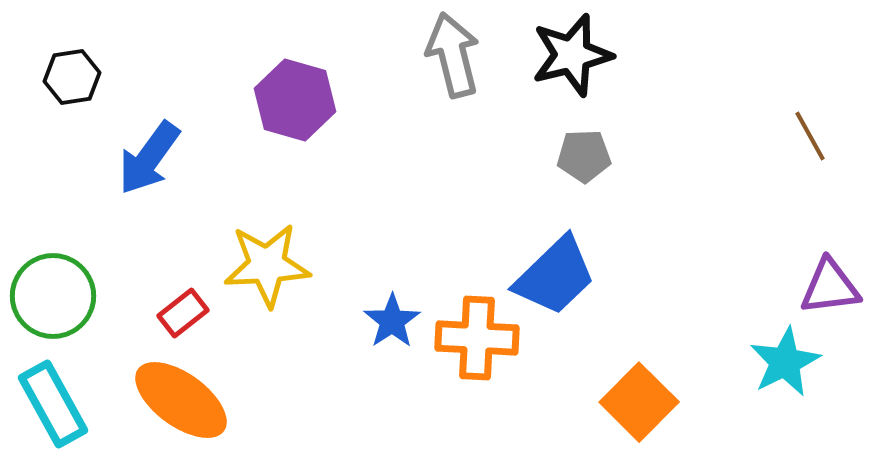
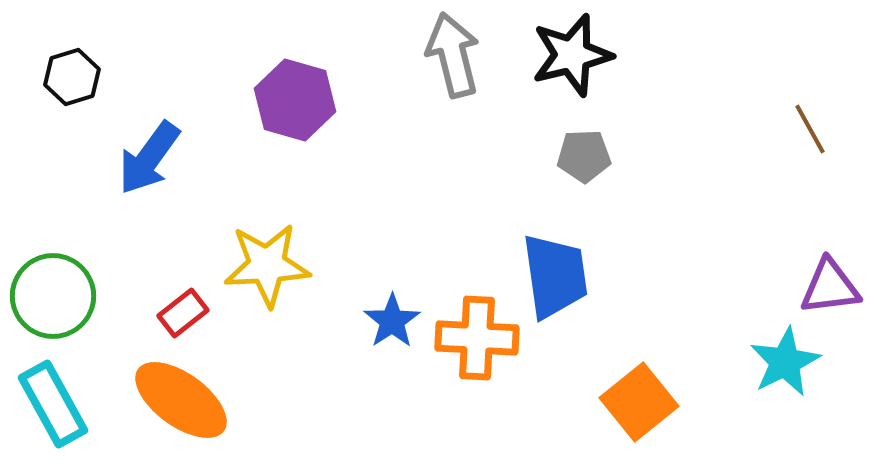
black hexagon: rotated 8 degrees counterclockwise
brown line: moved 7 px up
blue trapezoid: rotated 54 degrees counterclockwise
orange square: rotated 6 degrees clockwise
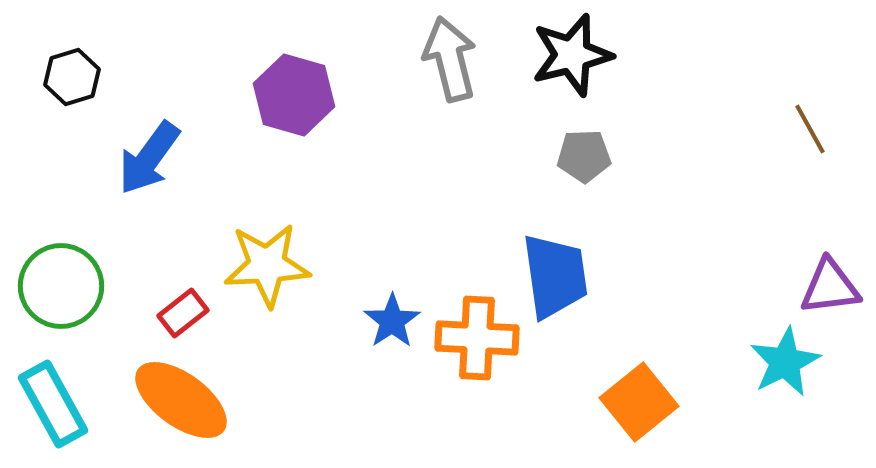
gray arrow: moved 3 px left, 4 px down
purple hexagon: moved 1 px left, 5 px up
green circle: moved 8 px right, 10 px up
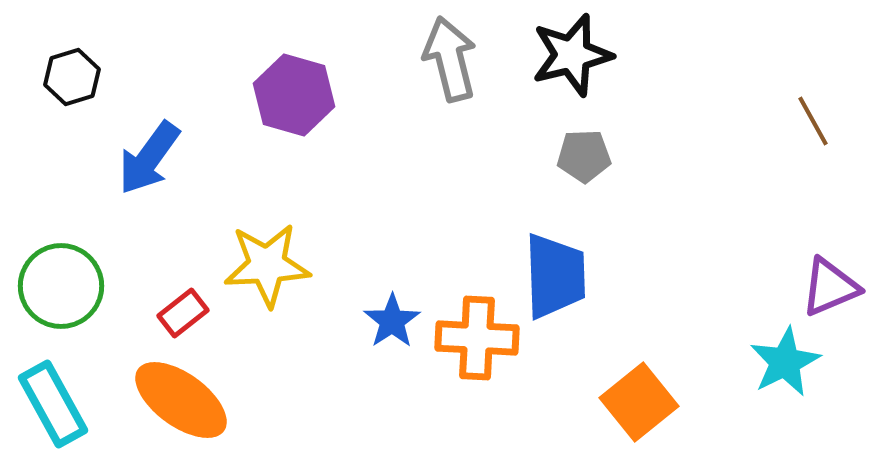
brown line: moved 3 px right, 8 px up
blue trapezoid: rotated 6 degrees clockwise
purple triangle: rotated 16 degrees counterclockwise
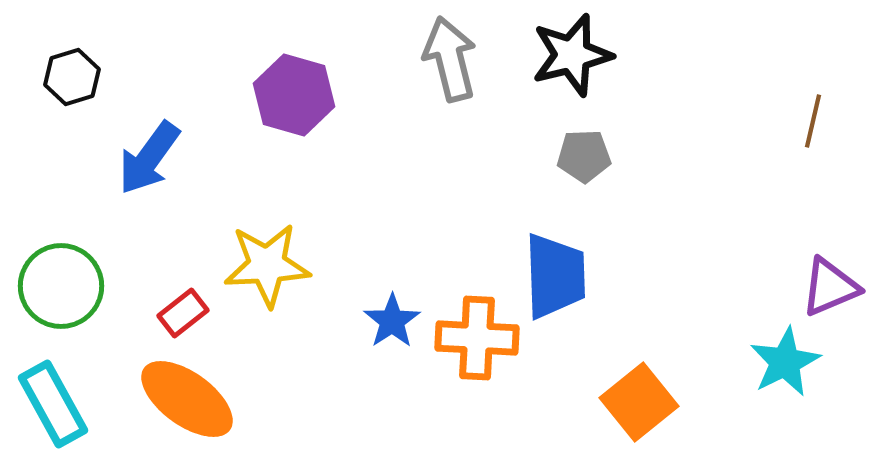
brown line: rotated 42 degrees clockwise
orange ellipse: moved 6 px right, 1 px up
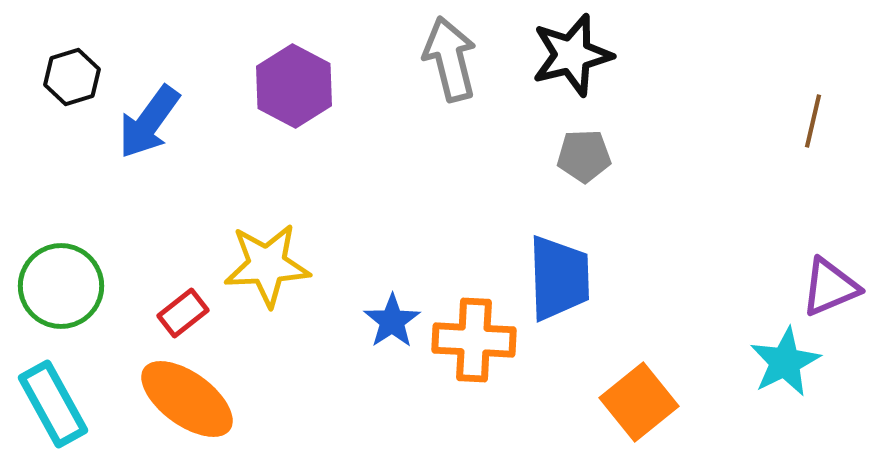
purple hexagon: moved 9 px up; rotated 12 degrees clockwise
blue arrow: moved 36 px up
blue trapezoid: moved 4 px right, 2 px down
orange cross: moved 3 px left, 2 px down
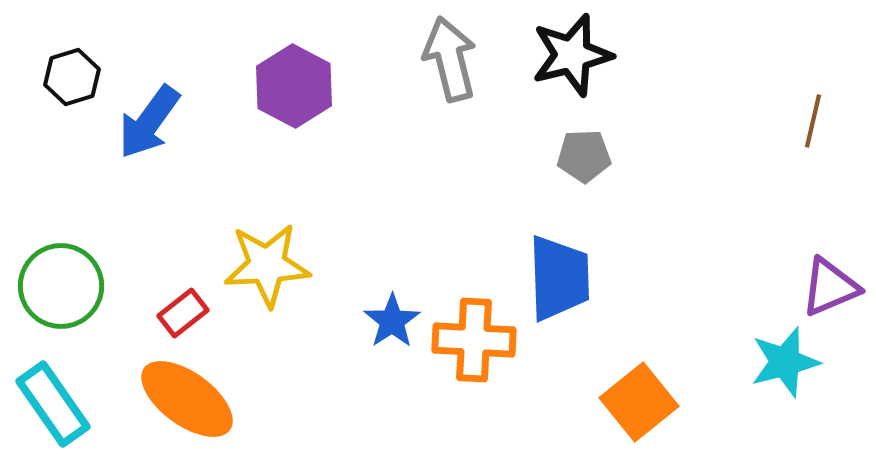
cyan star: rotated 12 degrees clockwise
cyan rectangle: rotated 6 degrees counterclockwise
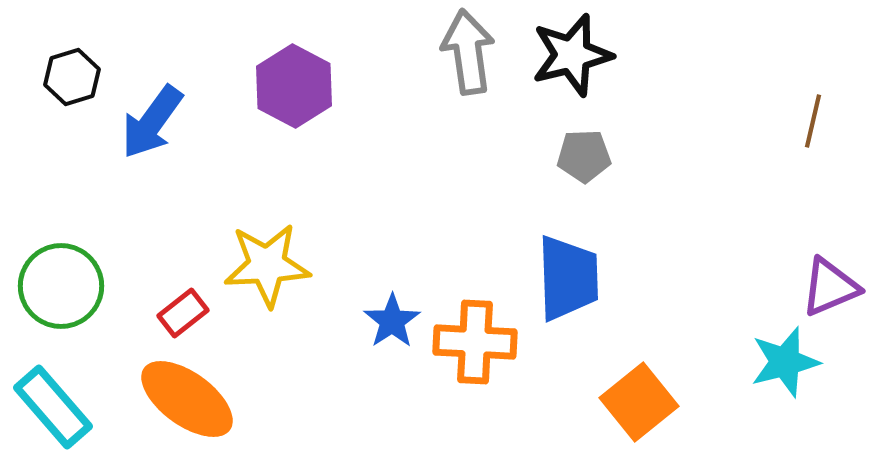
gray arrow: moved 18 px right, 7 px up; rotated 6 degrees clockwise
blue arrow: moved 3 px right
blue trapezoid: moved 9 px right
orange cross: moved 1 px right, 2 px down
cyan rectangle: moved 3 px down; rotated 6 degrees counterclockwise
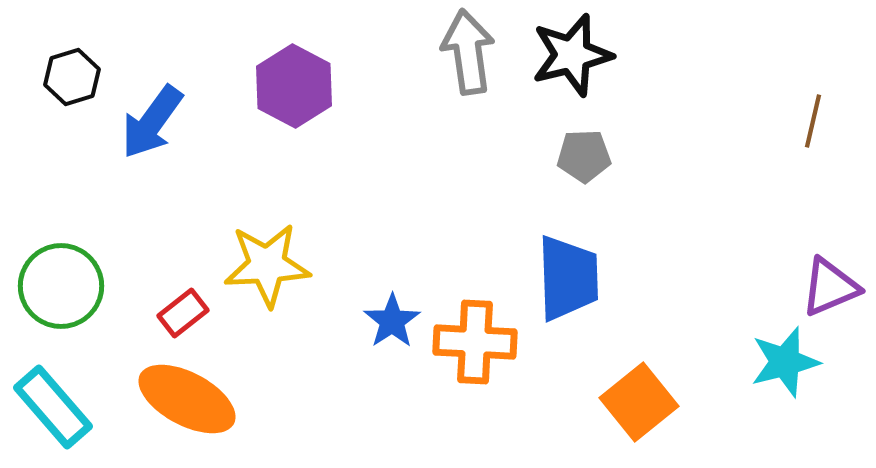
orange ellipse: rotated 8 degrees counterclockwise
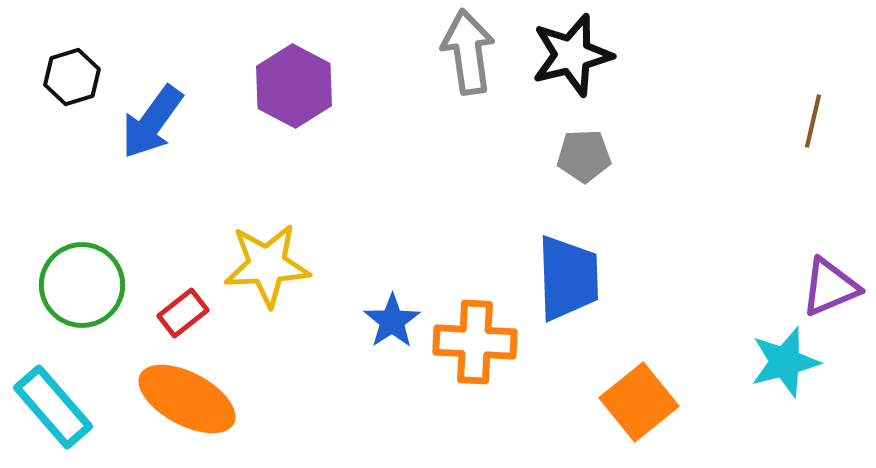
green circle: moved 21 px right, 1 px up
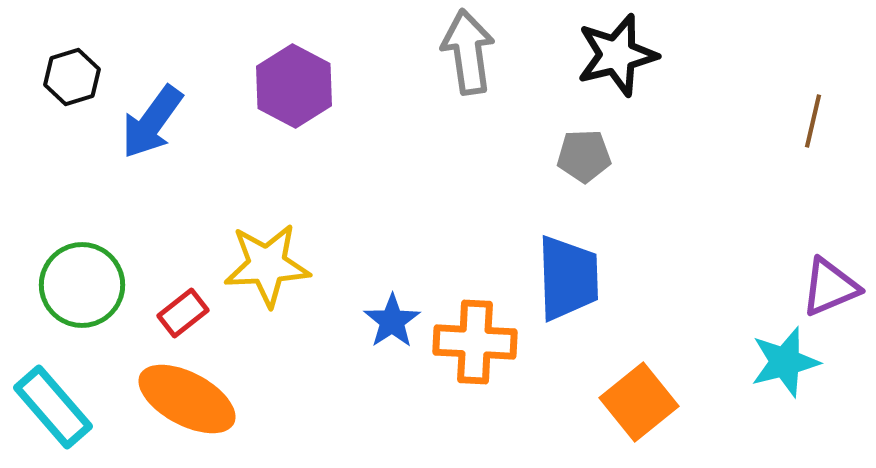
black star: moved 45 px right
